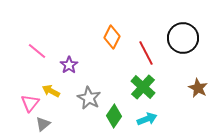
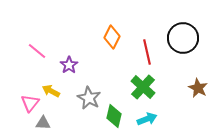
red line: moved 1 px right, 1 px up; rotated 15 degrees clockwise
green diamond: rotated 20 degrees counterclockwise
gray triangle: moved 1 px up; rotated 42 degrees clockwise
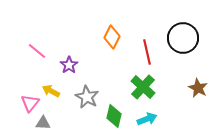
gray star: moved 2 px left, 1 px up
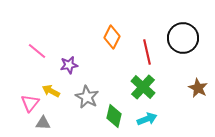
purple star: rotated 24 degrees clockwise
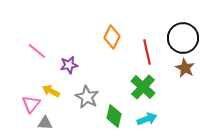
brown star: moved 13 px left, 20 px up
pink triangle: moved 1 px right, 1 px down
gray triangle: moved 2 px right
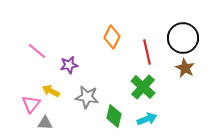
gray star: rotated 20 degrees counterclockwise
